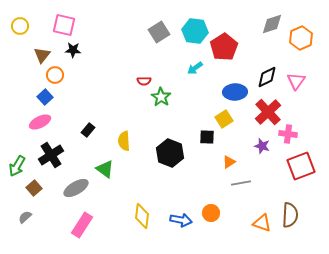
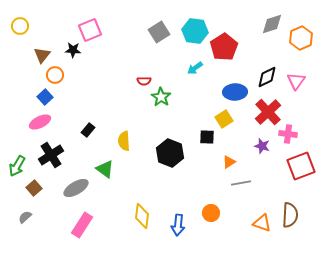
pink square at (64, 25): moved 26 px right, 5 px down; rotated 35 degrees counterclockwise
blue arrow at (181, 220): moved 3 px left, 5 px down; rotated 85 degrees clockwise
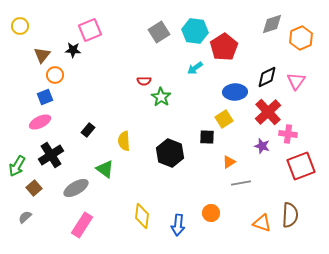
blue square at (45, 97): rotated 21 degrees clockwise
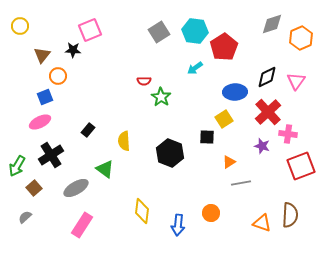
orange circle at (55, 75): moved 3 px right, 1 px down
yellow diamond at (142, 216): moved 5 px up
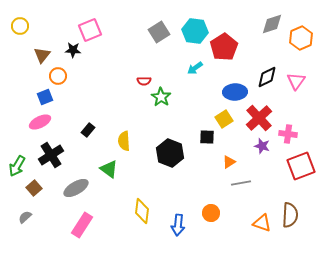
red cross at (268, 112): moved 9 px left, 6 px down
green triangle at (105, 169): moved 4 px right
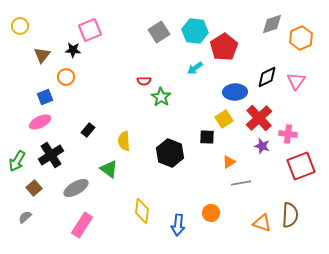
orange circle at (58, 76): moved 8 px right, 1 px down
green arrow at (17, 166): moved 5 px up
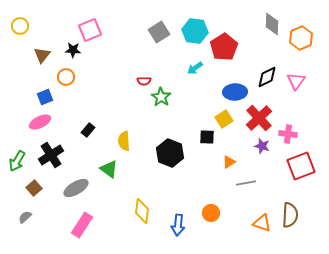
gray diamond at (272, 24): rotated 70 degrees counterclockwise
gray line at (241, 183): moved 5 px right
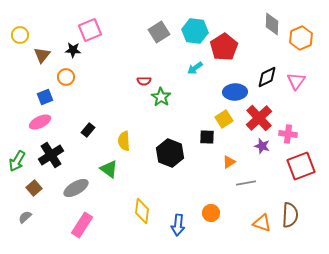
yellow circle at (20, 26): moved 9 px down
